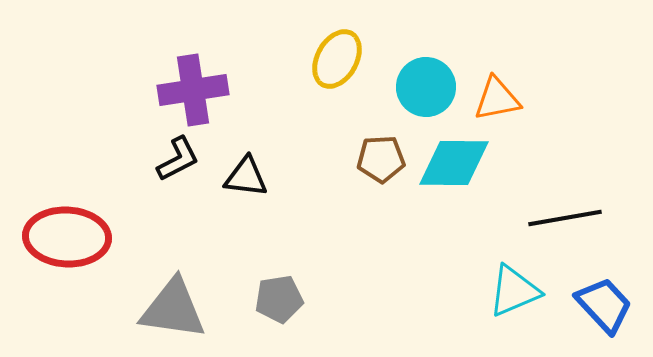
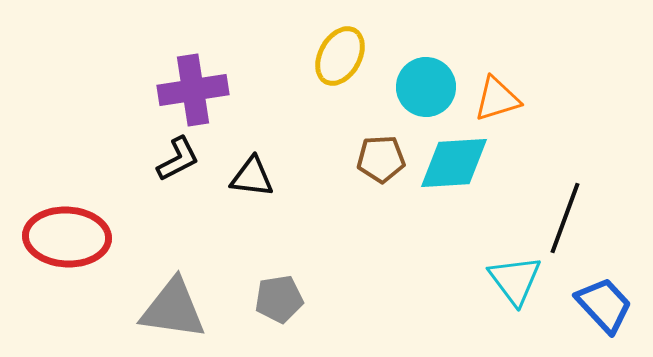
yellow ellipse: moved 3 px right, 3 px up
orange triangle: rotated 6 degrees counterclockwise
cyan diamond: rotated 4 degrees counterclockwise
black triangle: moved 6 px right
black line: rotated 60 degrees counterclockwise
cyan triangle: moved 1 px right, 11 px up; rotated 44 degrees counterclockwise
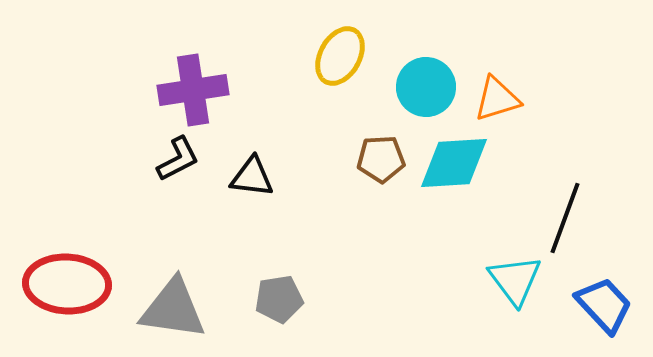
red ellipse: moved 47 px down
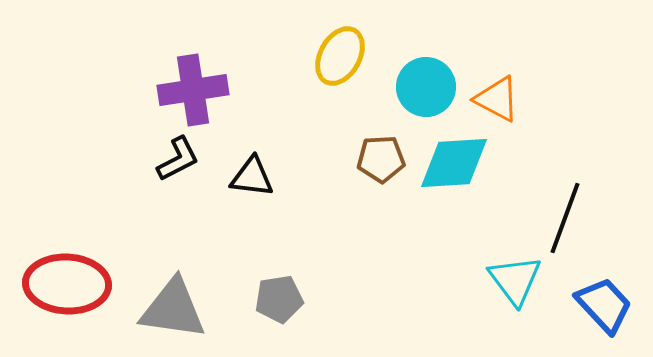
orange triangle: rotated 45 degrees clockwise
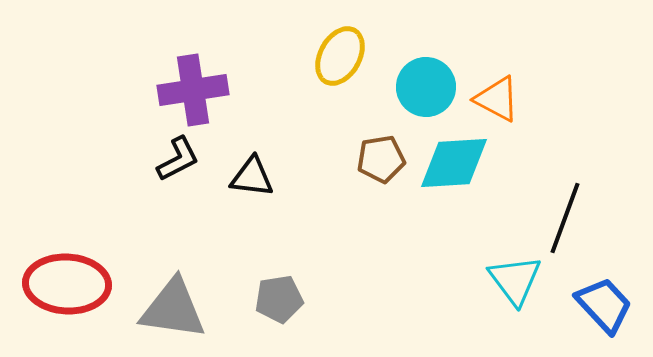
brown pentagon: rotated 6 degrees counterclockwise
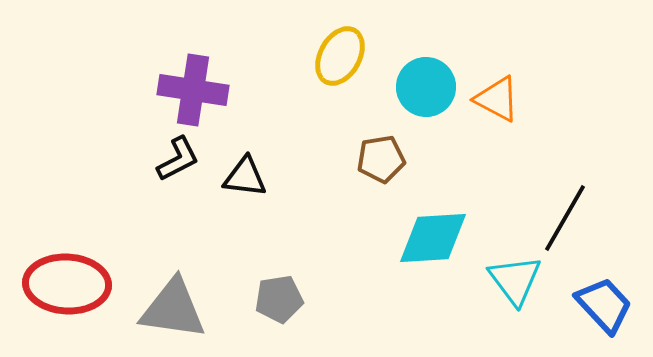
purple cross: rotated 18 degrees clockwise
cyan diamond: moved 21 px left, 75 px down
black triangle: moved 7 px left
black line: rotated 10 degrees clockwise
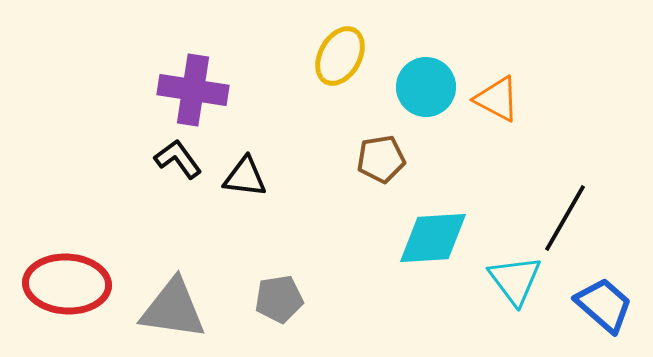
black L-shape: rotated 99 degrees counterclockwise
blue trapezoid: rotated 6 degrees counterclockwise
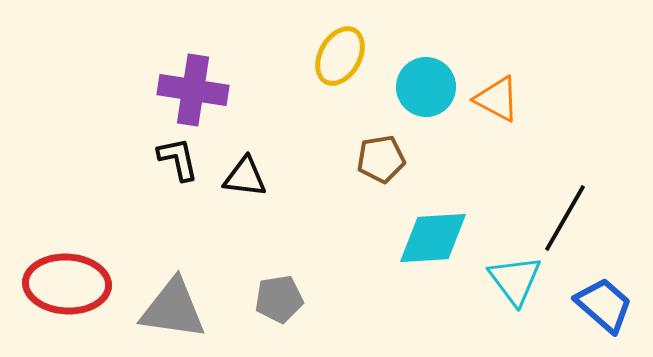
black L-shape: rotated 24 degrees clockwise
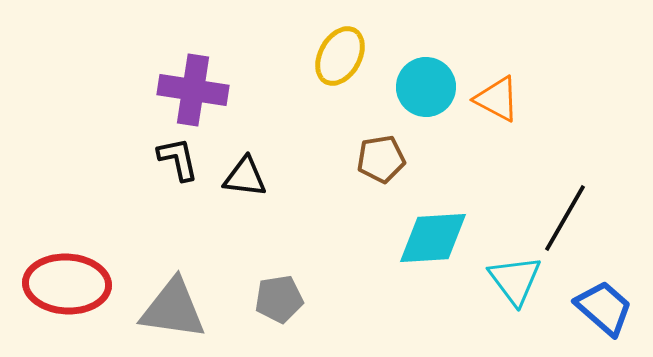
blue trapezoid: moved 3 px down
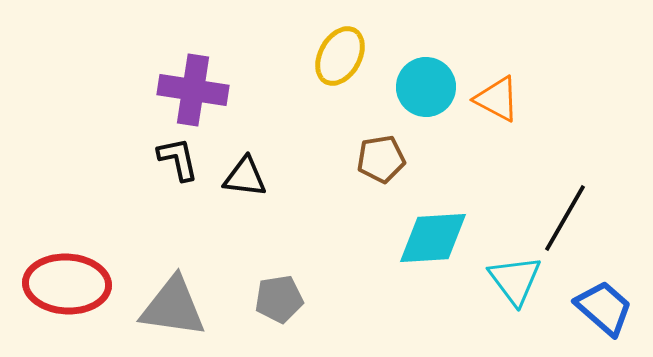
gray triangle: moved 2 px up
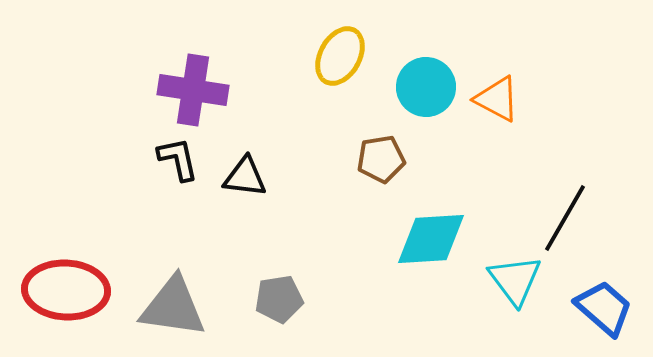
cyan diamond: moved 2 px left, 1 px down
red ellipse: moved 1 px left, 6 px down
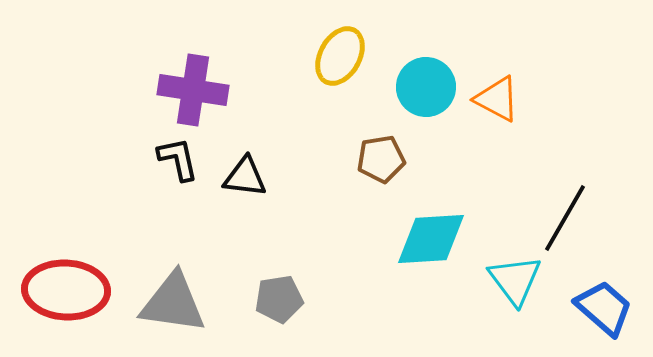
gray triangle: moved 4 px up
